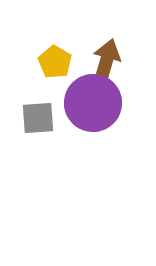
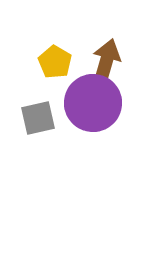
gray square: rotated 9 degrees counterclockwise
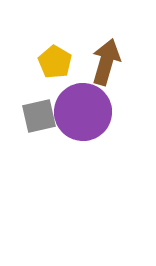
purple circle: moved 10 px left, 9 px down
gray square: moved 1 px right, 2 px up
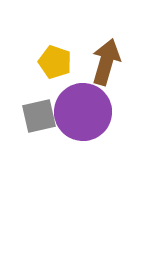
yellow pentagon: rotated 12 degrees counterclockwise
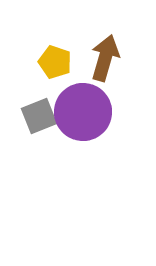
brown arrow: moved 1 px left, 4 px up
gray square: rotated 9 degrees counterclockwise
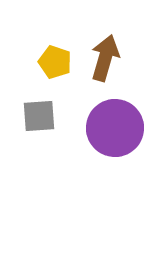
purple circle: moved 32 px right, 16 px down
gray square: rotated 18 degrees clockwise
